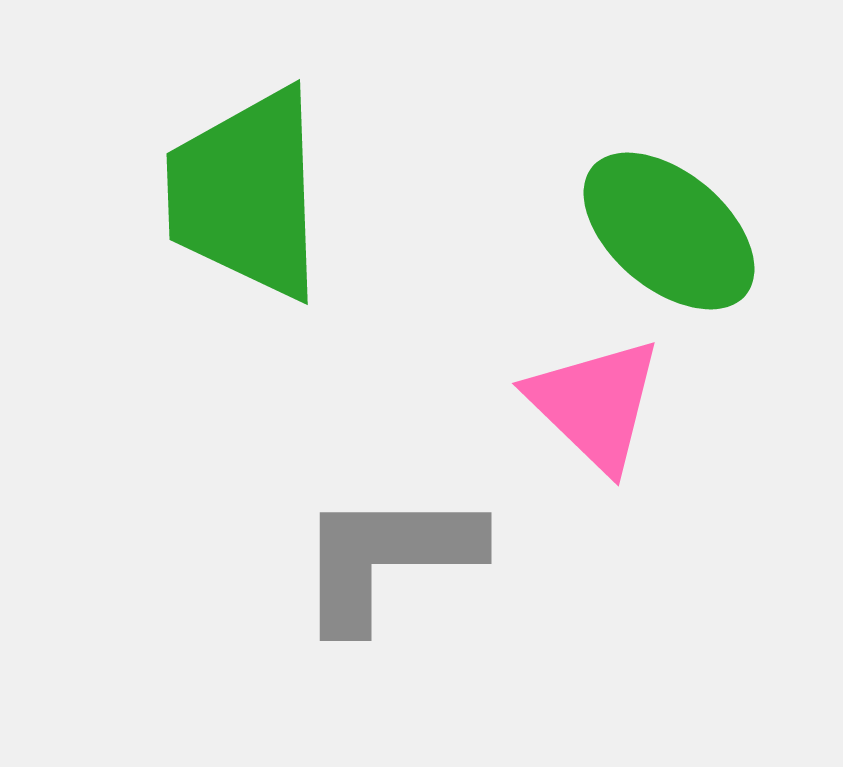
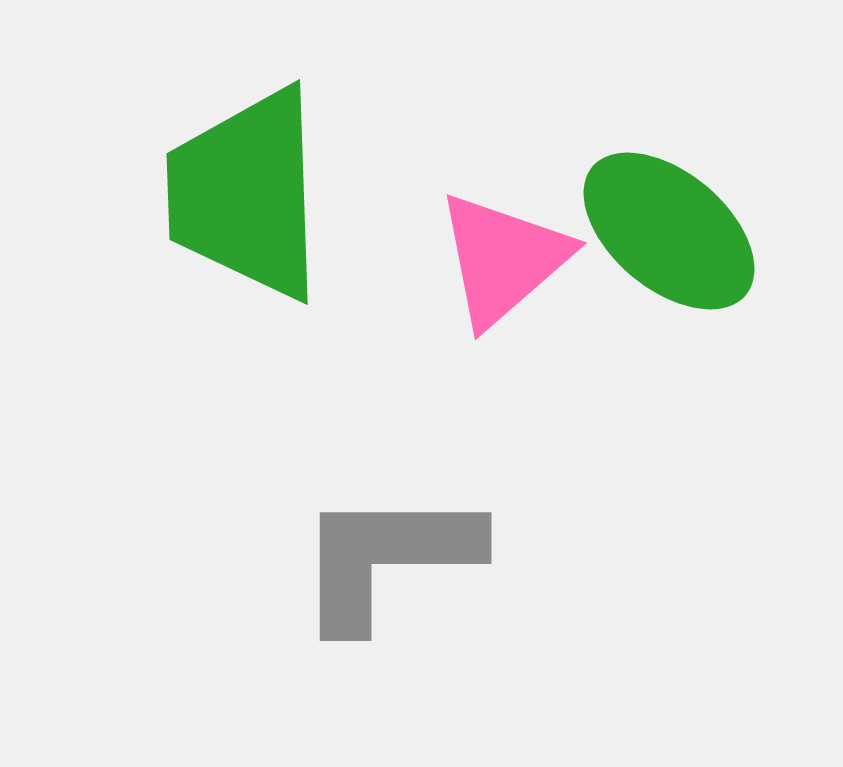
pink triangle: moved 92 px left, 145 px up; rotated 35 degrees clockwise
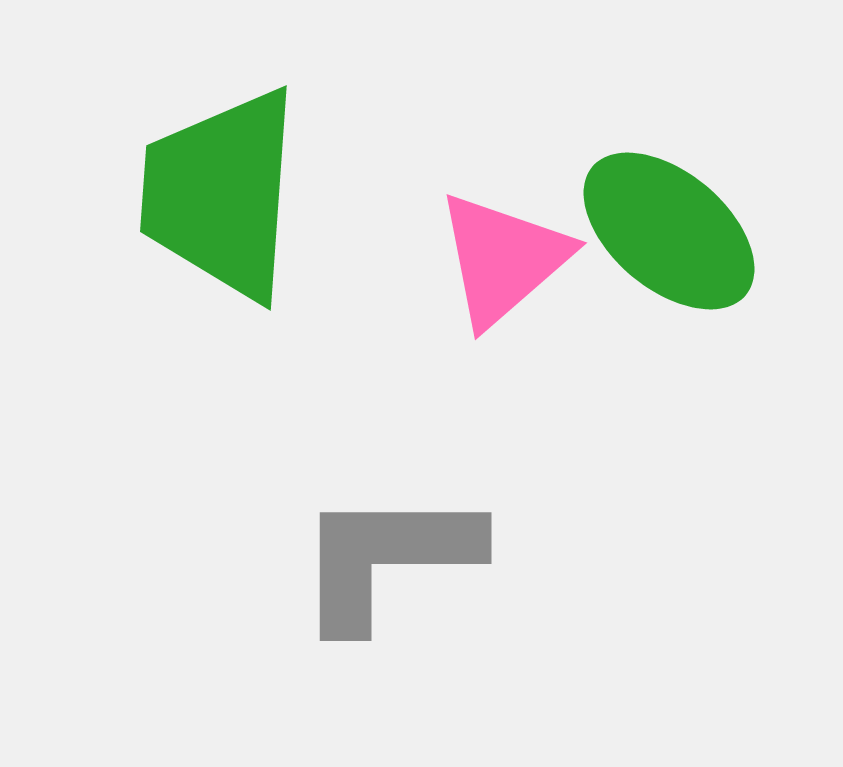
green trapezoid: moved 25 px left; rotated 6 degrees clockwise
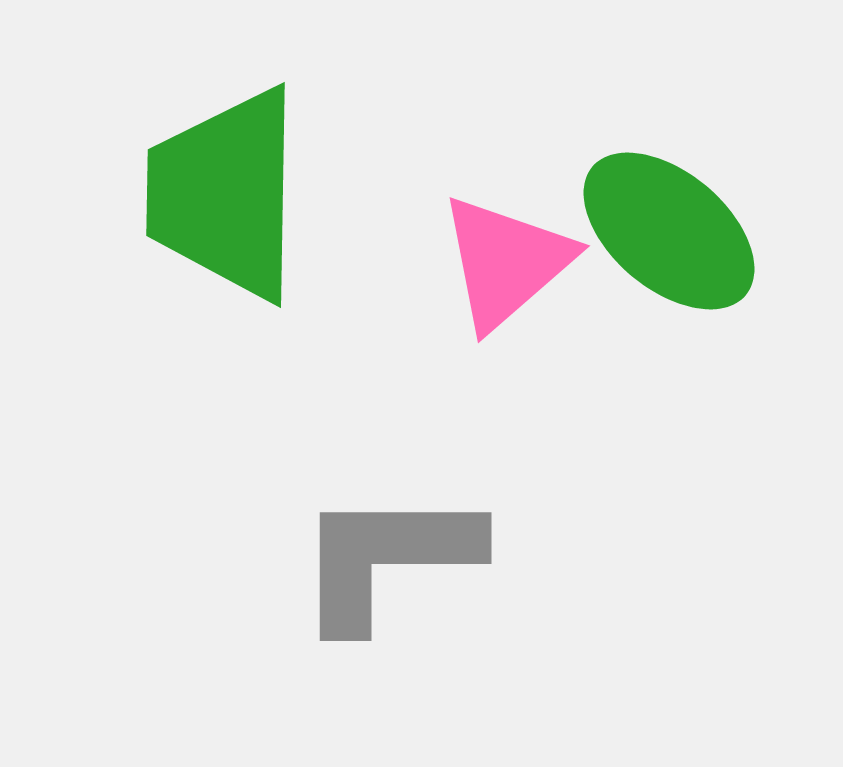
green trapezoid: moved 4 px right; rotated 3 degrees counterclockwise
pink triangle: moved 3 px right, 3 px down
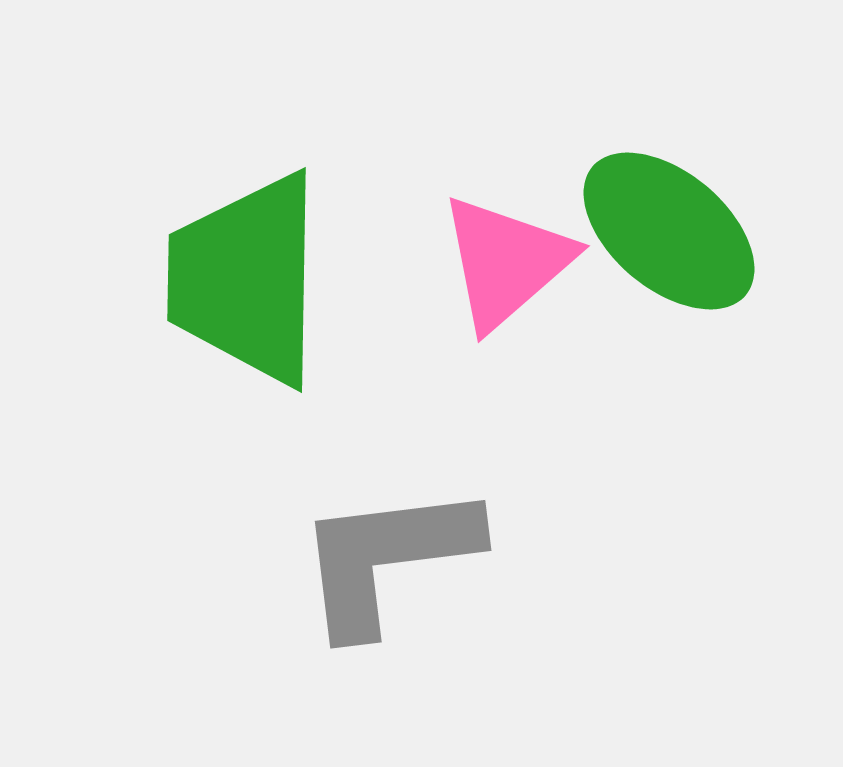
green trapezoid: moved 21 px right, 85 px down
gray L-shape: rotated 7 degrees counterclockwise
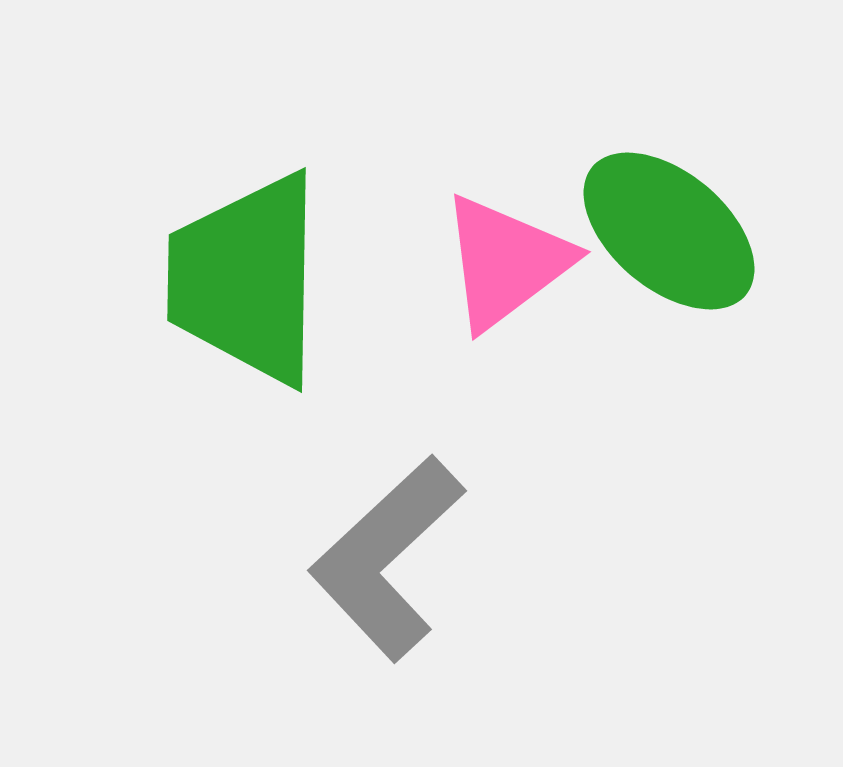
pink triangle: rotated 4 degrees clockwise
gray L-shape: rotated 36 degrees counterclockwise
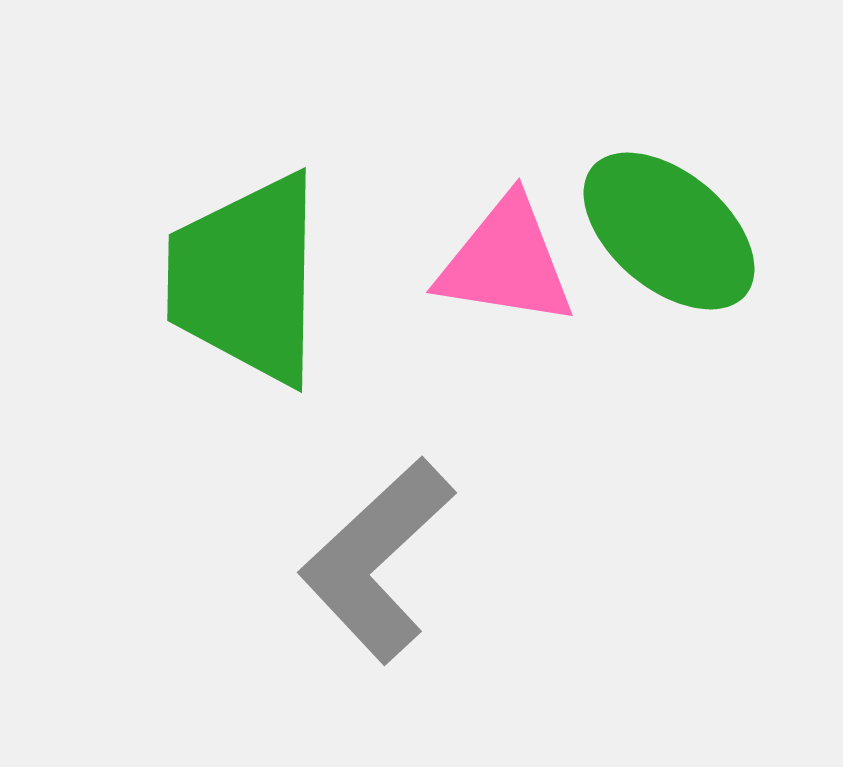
pink triangle: rotated 46 degrees clockwise
gray L-shape: moved 10 px left, 2 px down
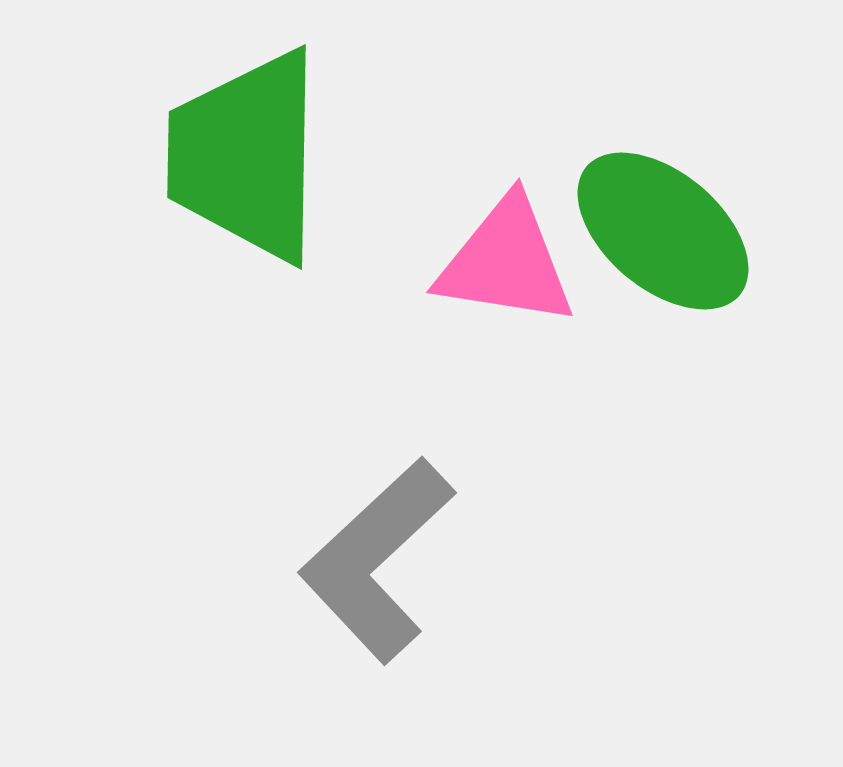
green ellipse: moved 6 px left
green trapezoid: moved 123 px up
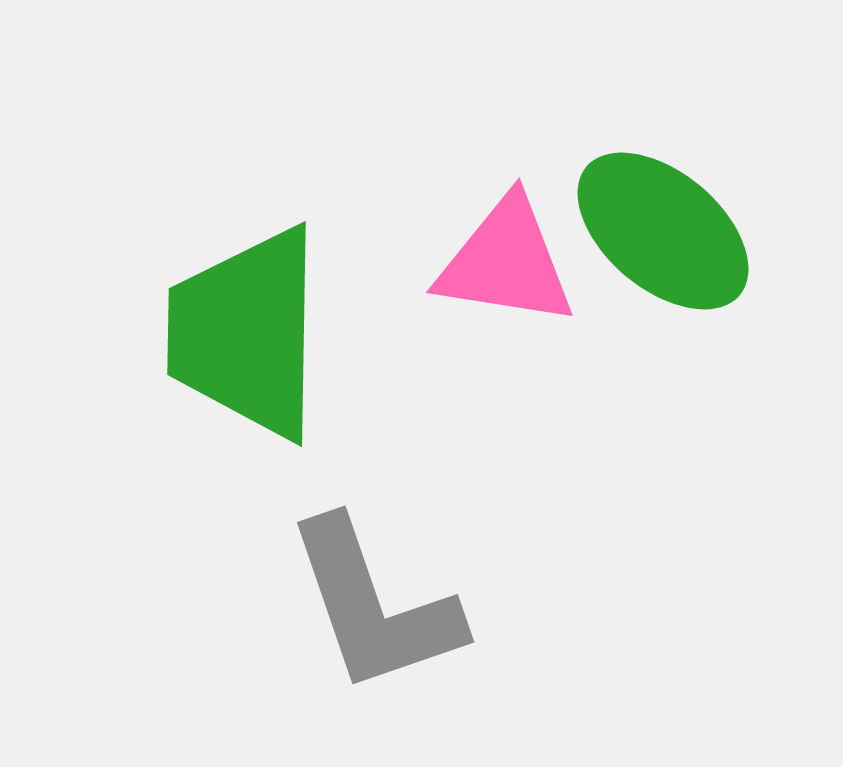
green trapezoid: moved 177 px down
gray L-shape: moved 3 px left, 46 px down; rotated 66 degrees counterclockwise
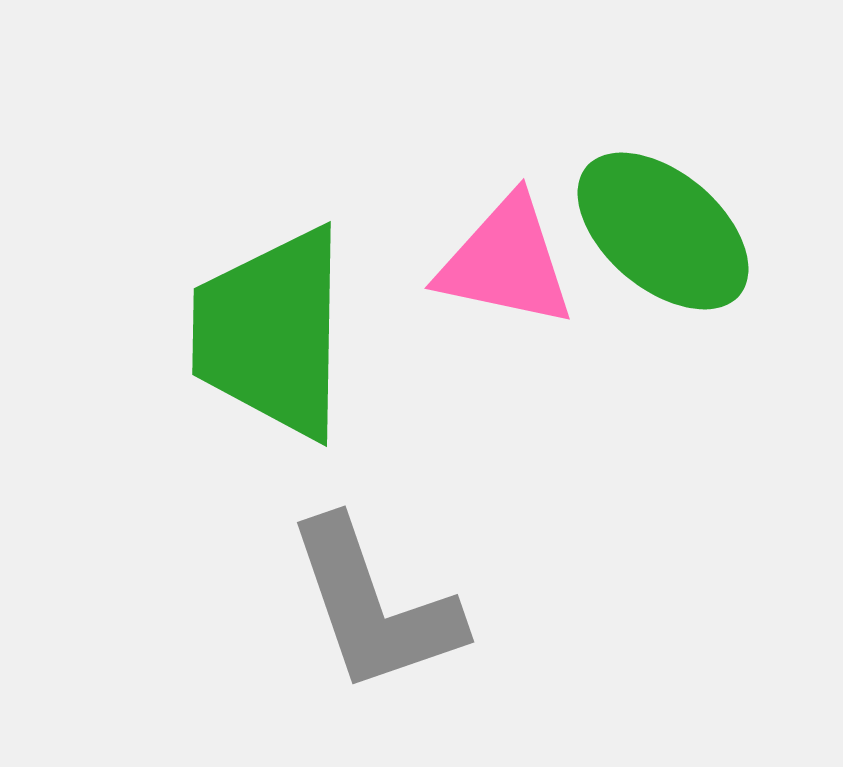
pink triangle: rotated 3 degrees clockwise
green trapezoid: moved 25 px right
